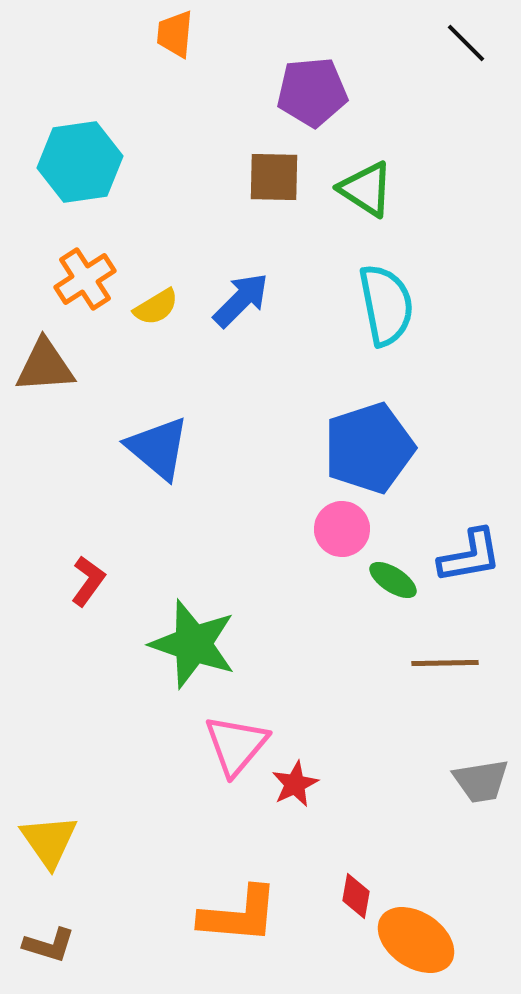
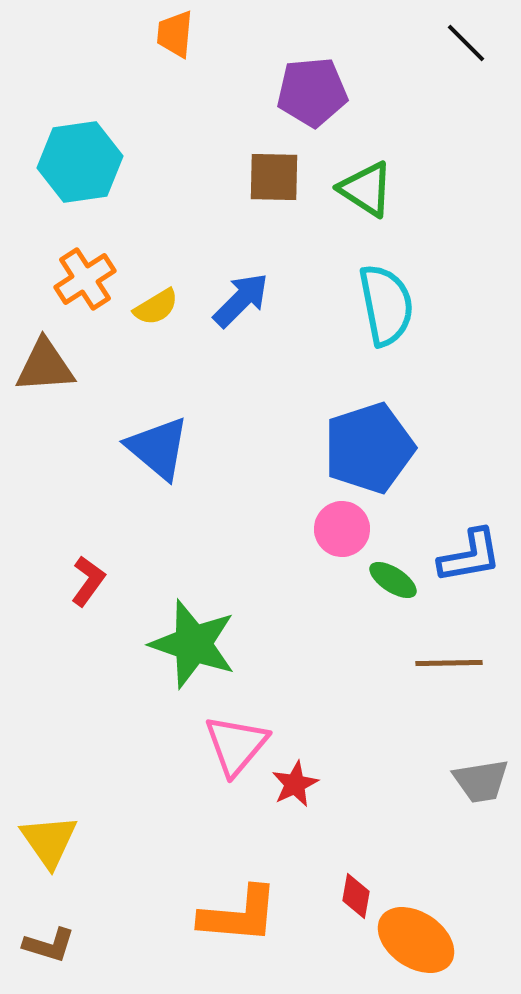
brown line: moved 4 px right
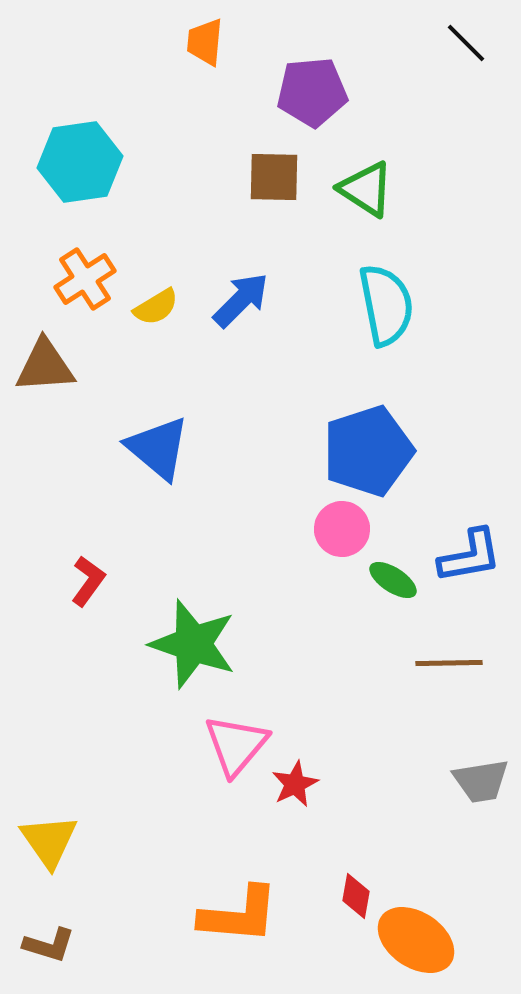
orange trapezoid: moved 30 px right, 8 px down
blue pentagon: moved 1 px left, 3 px down
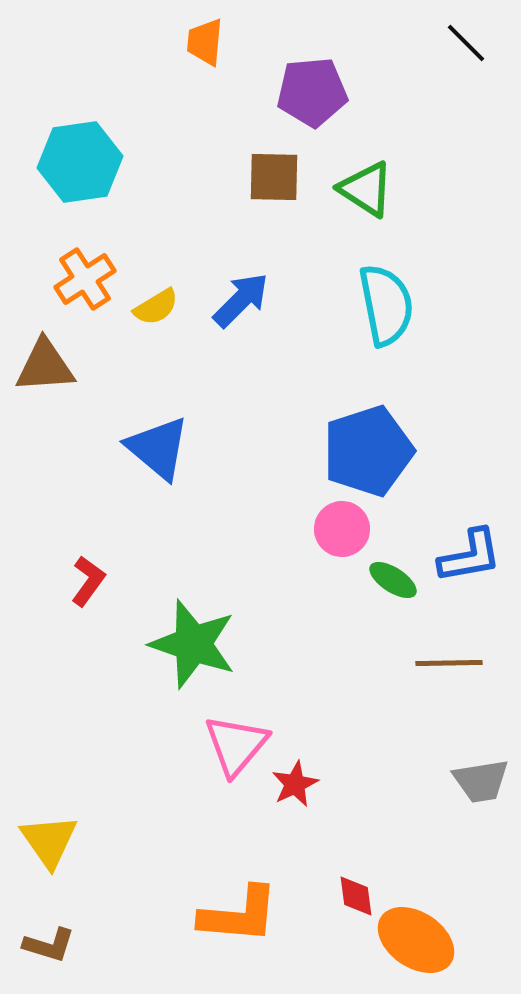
red diamond: rotated 18 degrees counterclockwise
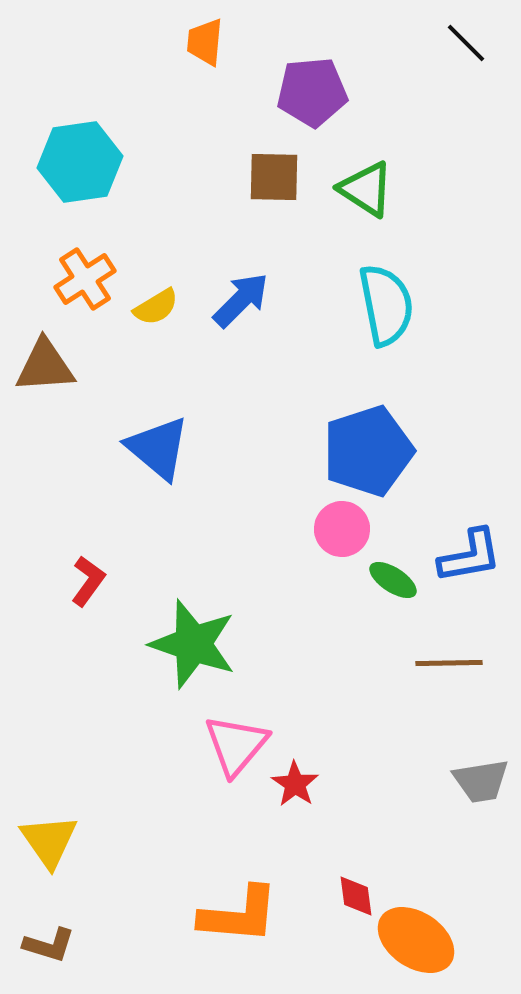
red star: rotated 12 degrees counterclockwise
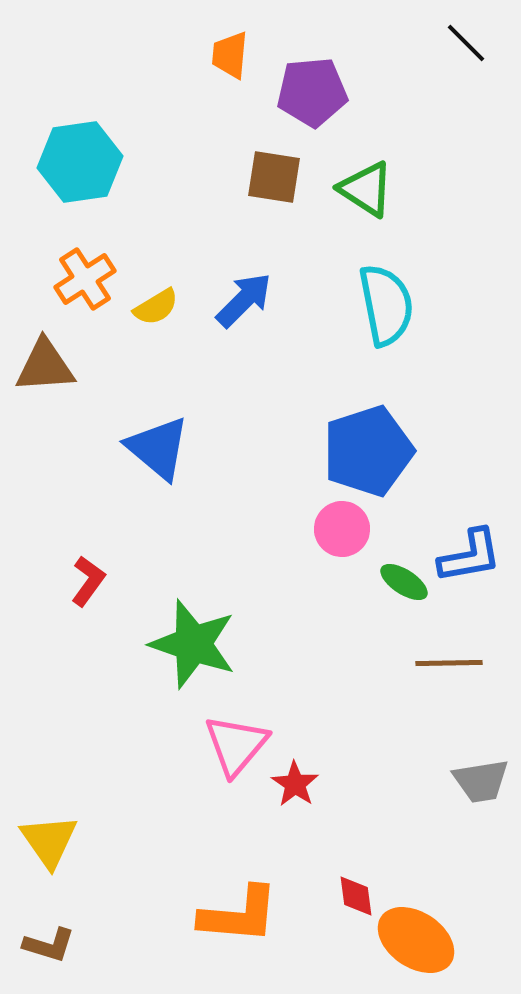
orange trapezoid: moved 25 px right, 13 px down
brown square: rotated 8 degrees clockwise
blue arrow: moved 3 px right
green ellipse: moved 11 px right, 2 px down
